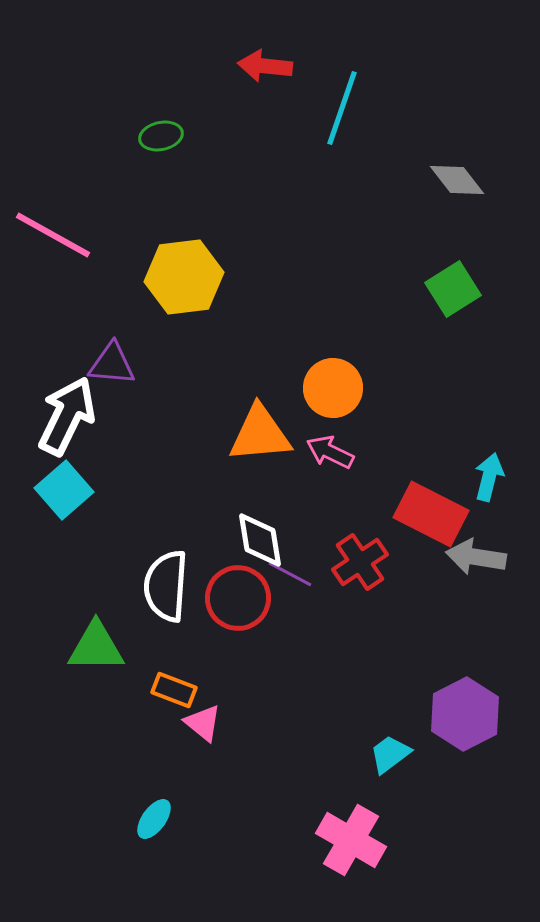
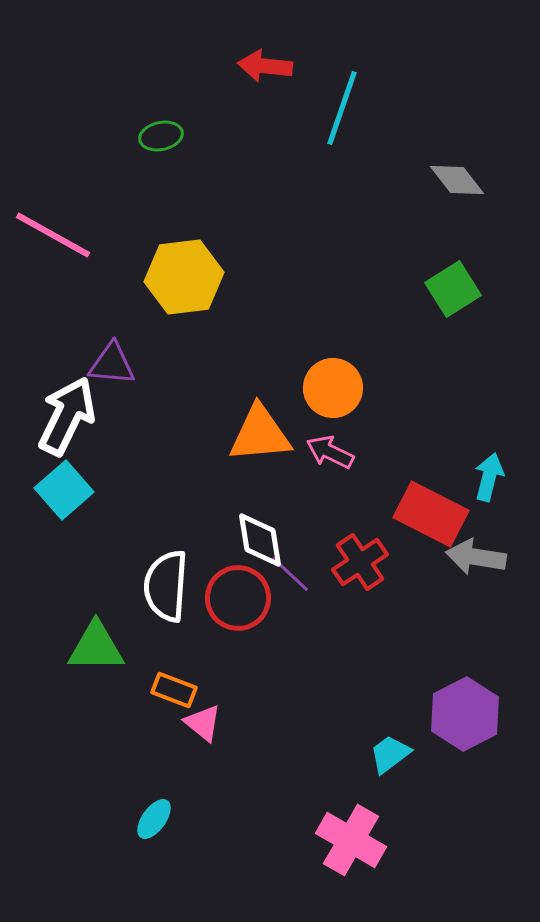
purple line: rotated 15 degrees clockwise
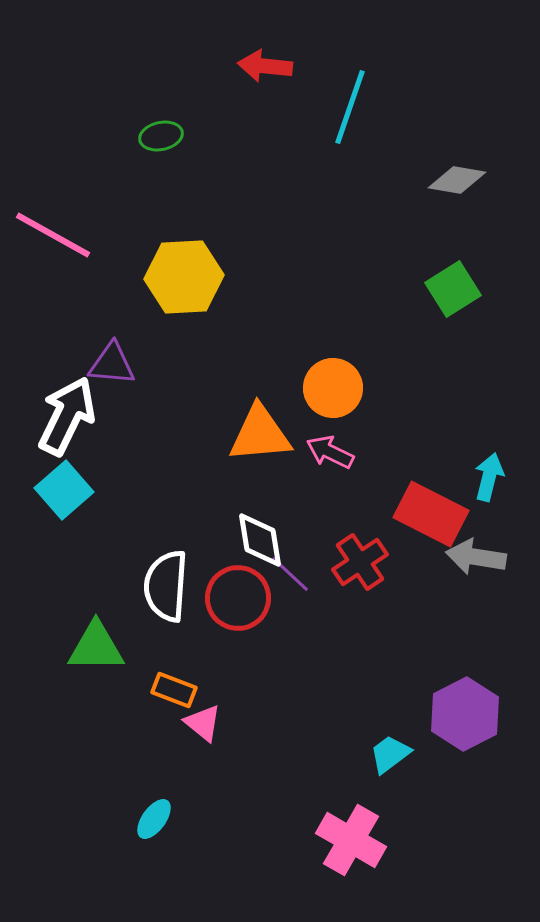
cyan line: moved 8 px right, 1 px up
gray diamond: rotated 42 degrees counterclockwise
yellow hexagon: rotated 4 degrees clockwise
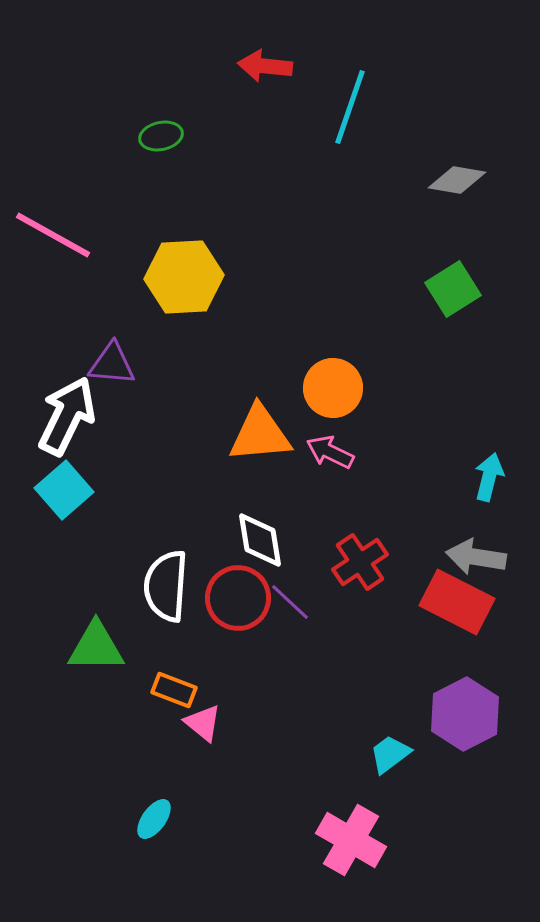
red rectangle: moved 26 px right, 88 px down
purple line: moved 28 px down
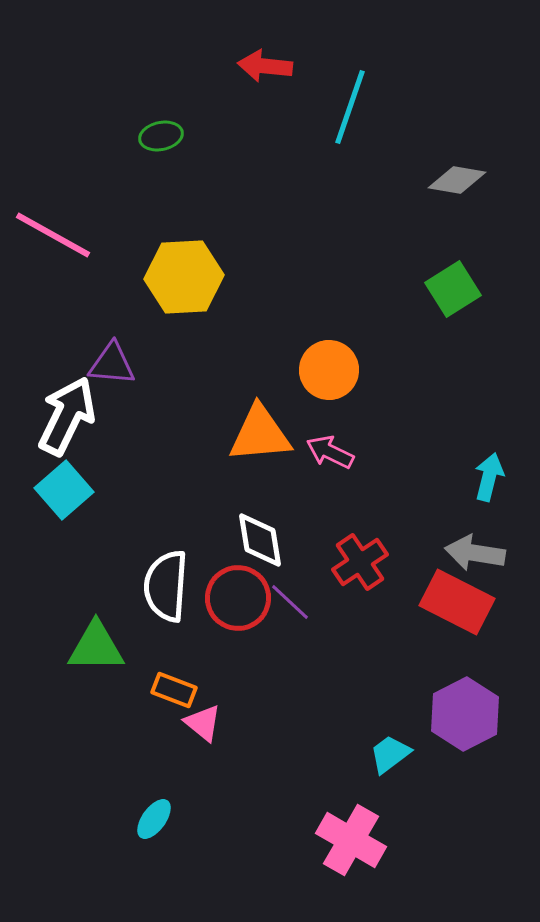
orange circle: moved 4 px left, 18 px up
gray arrow: moved 1 px left, 4 px up
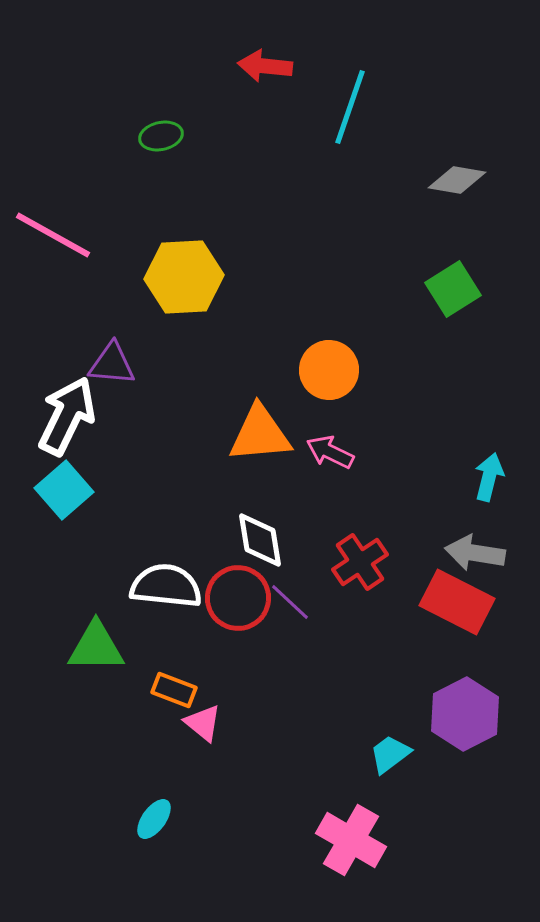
white semicircle: rotated 92 degrees clockwise
